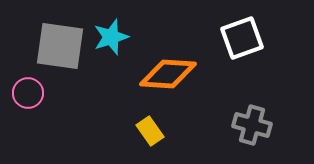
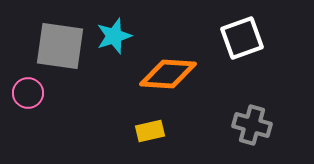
cyan star: moved 3 px right, 1 px up
yellow rectangle: rotated 68 degrees counterclockwise
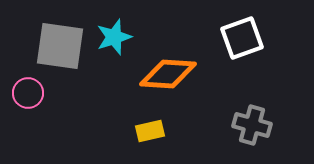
cyan star: moved 1 px down
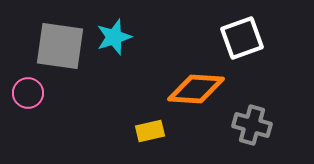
orange diamond: moved 28 px right, 15 px down
